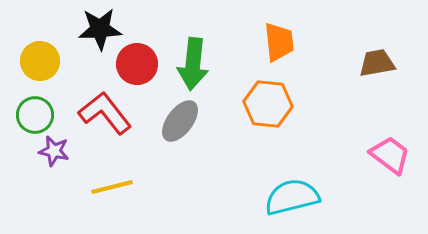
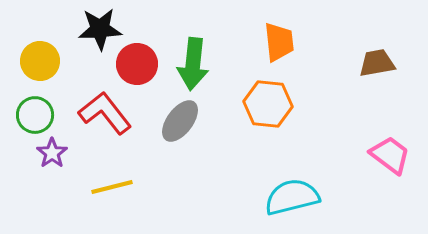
purple star: moved 2 px left, 2 px down; rotated 24 degrees clockwise
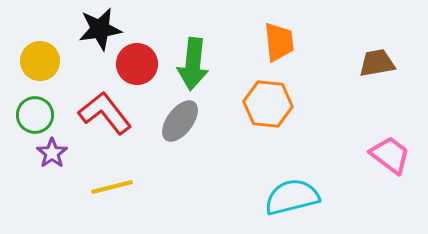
black star: rotated 6 degrees counterclockwise
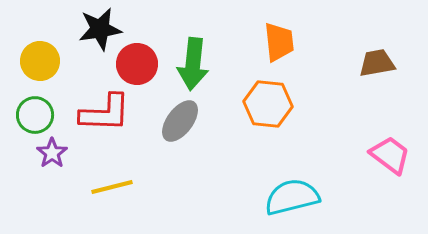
red L-shape: rotated 130 degrees clockwise
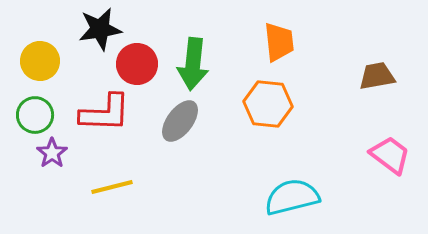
brown trapezoid: moved 13 px down
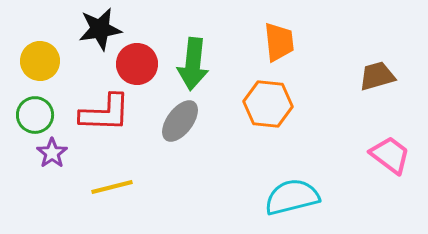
brown trapezoid: rotated 6 degrees counterclockwise
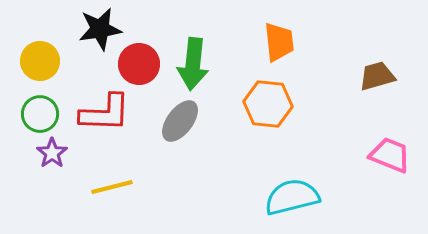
red circle: moved 2 px right
green circle: moved 5 px right, 1 px up
pink trapezoid: rotated 15 degrees counterclockwise
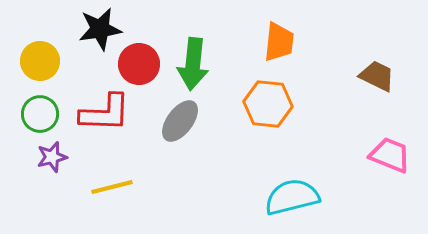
orange trapezoid: rotated 12 degrees clockwise
brown trapezoid: rotated 42 degrees clockwise
purple star: moved 4 px down; rotated 20 degrees clockwise
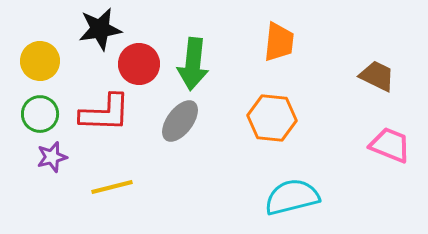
orange hexagon: moved 4 px right, 14 px down
pink trapezoid: moved 10 px up
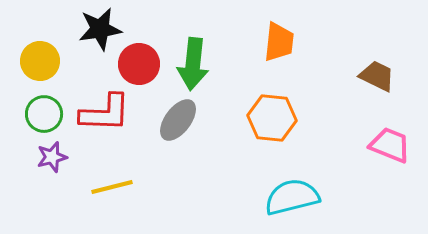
green circle: moved 4 px right
gray ellipse: moved 2 px left, 1 px up
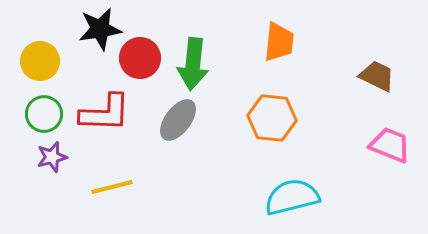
red circle: moved 1 px right, 6 px up
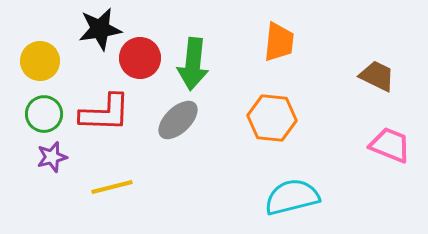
gray ellipse: rotated 9 degrees clockwise
